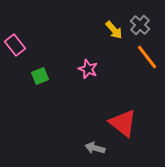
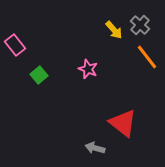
green square: moved 1 px left, 1 px up; rotated 18 degrees counterclockwise
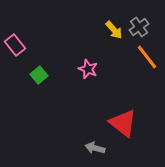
gray cross: moved 1 px left, 2 px down; rotated 12 degrees clockwise
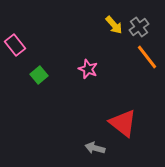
yellow arrow: moved 5 px up
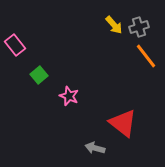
gray cross: rotated 18 degrees clockwise
orange line: moved 1 px left, 1 px up
pink star: moved 19 px left, 27 px down
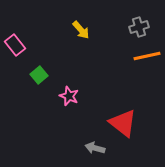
yellow arrow: moved 33 px left, 5 px down
orange line: moved 1 px right; rotated 64 degrees counterclockwise
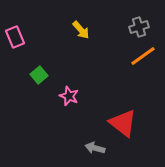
pink rectangle: moved 8 px up; rotated 15 degrees clockwise
orange line: moved 4 px left; rotated 24 degrees counterclockwise
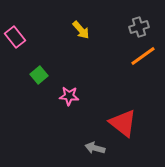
pink rectangle: rotated 15 degrees counterclockwise
pink star: rotated 18 degrees counterclockwise
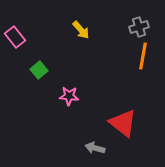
orange line: rotated 44 degrees counterclockwise
green square: moved 5 px up
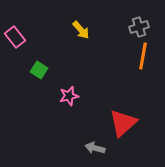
green square: rotated 18 degrees counterclockwise
pink star: rotated 18 degrees counterclockwise
red triangle: rotated 40 degrees clockwise
